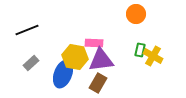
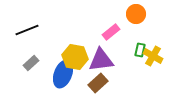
pink rectangle: moved 17 px right, 11 px up; rotated 42 degrees counterclockwise
brown rectangle: rotated 18 degrees clockwise
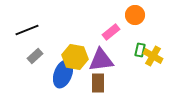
orange circle: moved 1 px left, 1 px down
gray rectangle: moved 4 px right, 7 px up
brown rectangle: rotated 48 degrees counterclockwise
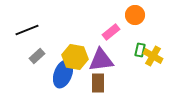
gray rectangle: moved 2 px right
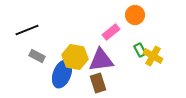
green rectangle: rotated 40 degrees counterclockwise
gray rectangle: rotated 70 degrees clockwise
blue ellipse: moved 1 px left
brown rectangle: rotated 18 degrees counterclockwise
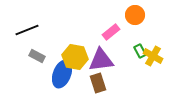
green rectangle: moved 1 px down
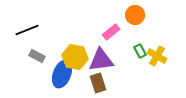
yellow cross: moved 4 px right
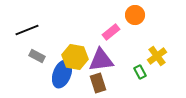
green rectangle: moved 21 px down
yellow cross: rotated 24 degrees clockwise
